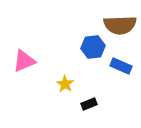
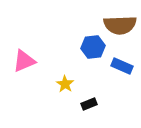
blue rectangle: moved 1 px right
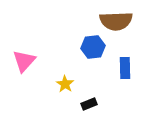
brown semicircle: moved 4 px left, 4 px up
pink triangle: rotated 25 degrees counterclockwise
blue rectangle: moved 3 px right, 2 px down; rotated 65 degrees clockwise
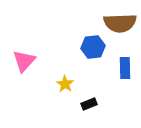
brown semicircle: moved 4 px right, 2 px down
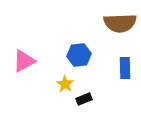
blue hexagon: moved 14 px left, 8 px down
pink triangle: rotated 20 degrees clockwise
black rectangle: moved 5 px left, 5 px up
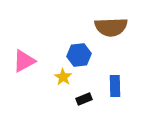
brown semicircle: moved 9 px left, 4 px down
blue rectangle: moved 10 px left, 18 px down
yellow star: moved 2 px left, 7 px up
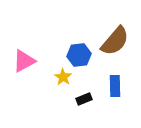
brown semicircle: moved 4 px right, 14 px down; rotated 48 degrees counterclockwise
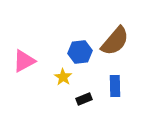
blue hexagon: moved 1 px right, 3 px up
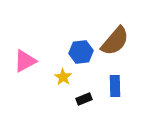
blue hexagon: moved 1 px right
pink triangle: moved 1 px right
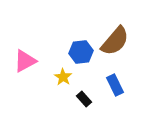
blue rectangle: moved 1 px up; rotated 25 degrees counterclockwise
black rectangle: rotated 70 degrees clockwise
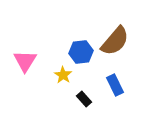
pink triangle: rotated 30 degrees counterclockwise
yellow star: moved 2 px up
